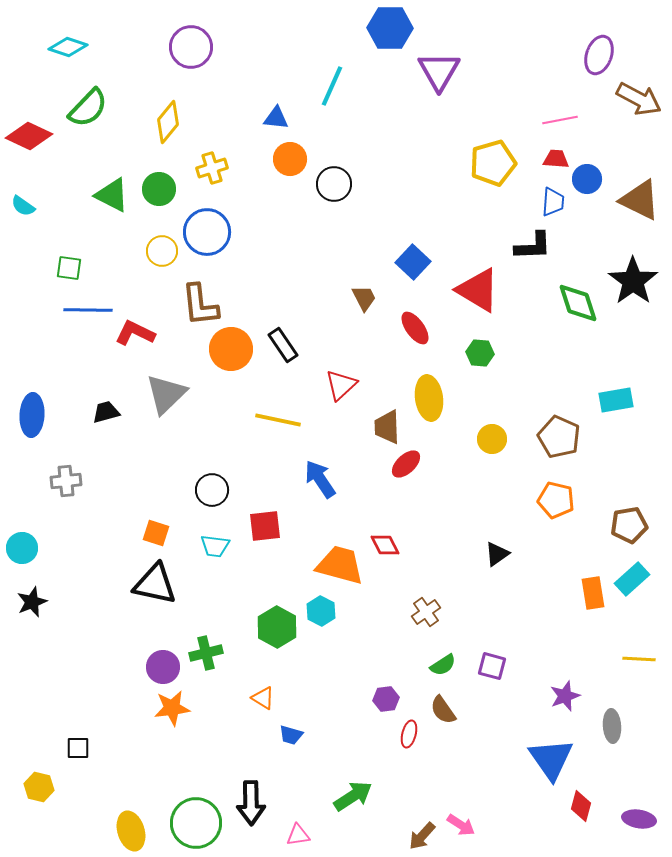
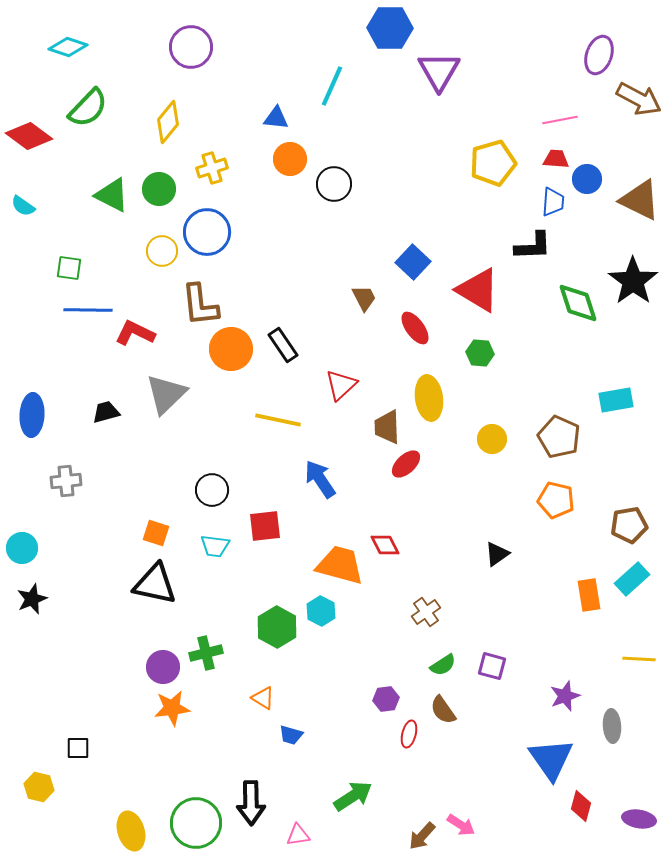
red diamond at (29, 136): rotated 12 degrees clockwise
orange rectangle at (593, 593): moved 4 px left, 2 px down
black star at (32, 602): moved 3 px up
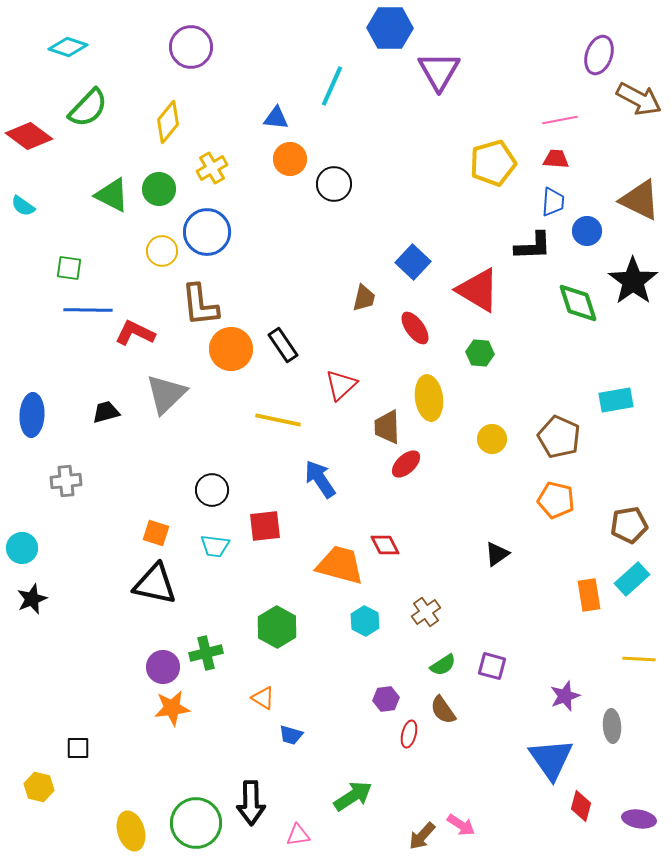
yellow cross at (212, 168): rotated 12 degrees counterclockwise
blue circle at (587, 179): moved 52 px down
brown trapezoid at (364, 298): rotated 40 degrees clockwise
cyan hexagon at (321, 611): moved 44 px right, 10 px down
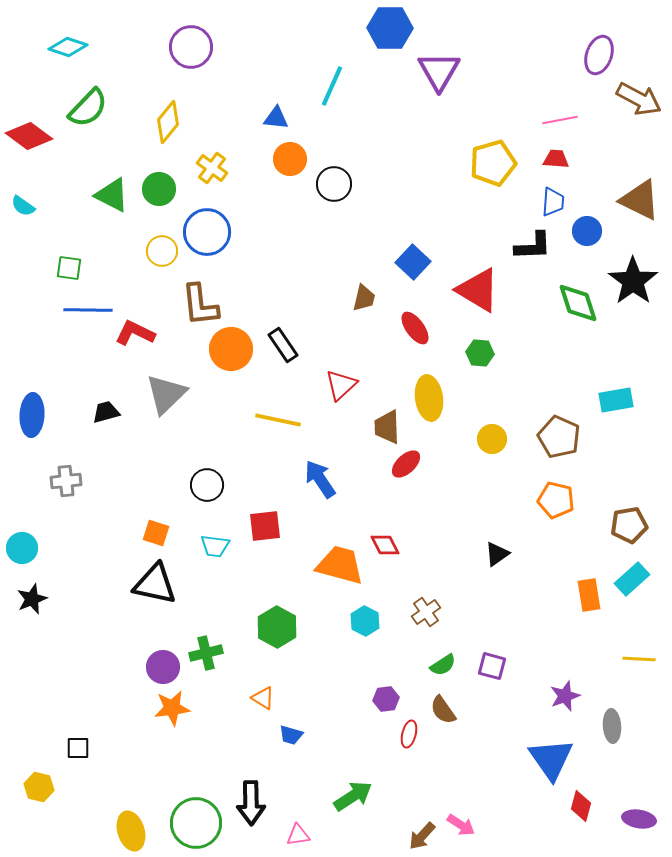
yellow cross at (212, 168): rotated 24 degrees counterclockwise
black circle at (212, 490): moved 5 px left, 5 px up
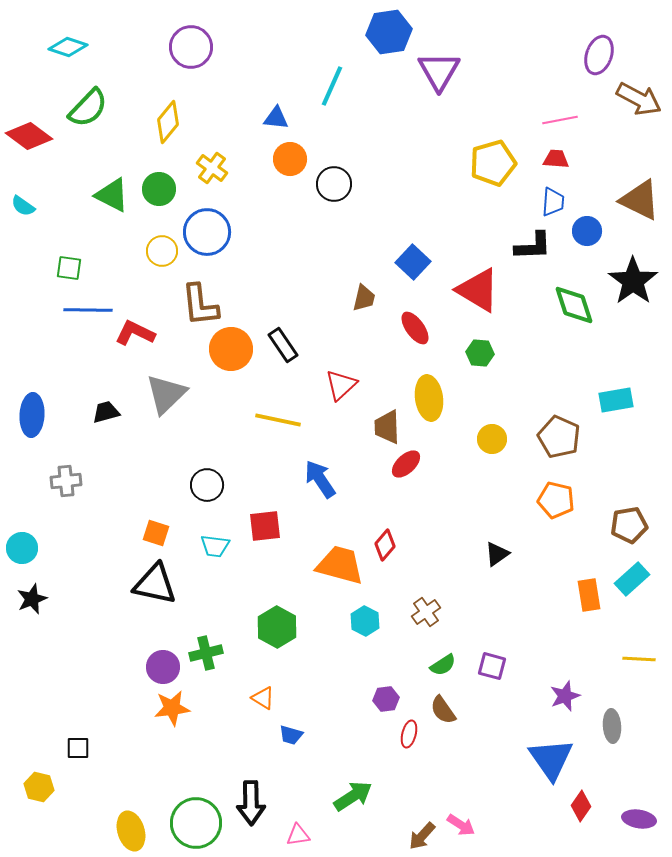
blue hexagon at (390, 28): moved 1 px left, 4 px down; rotated 9 degrees counterclockwise
green diamond at (578, 303): moved 4 px left, 2 px down
red diamond at (385, 545): rotated 68 degrees clockwise
red diamond at (581, 806): rotated 20 degrees clockwise
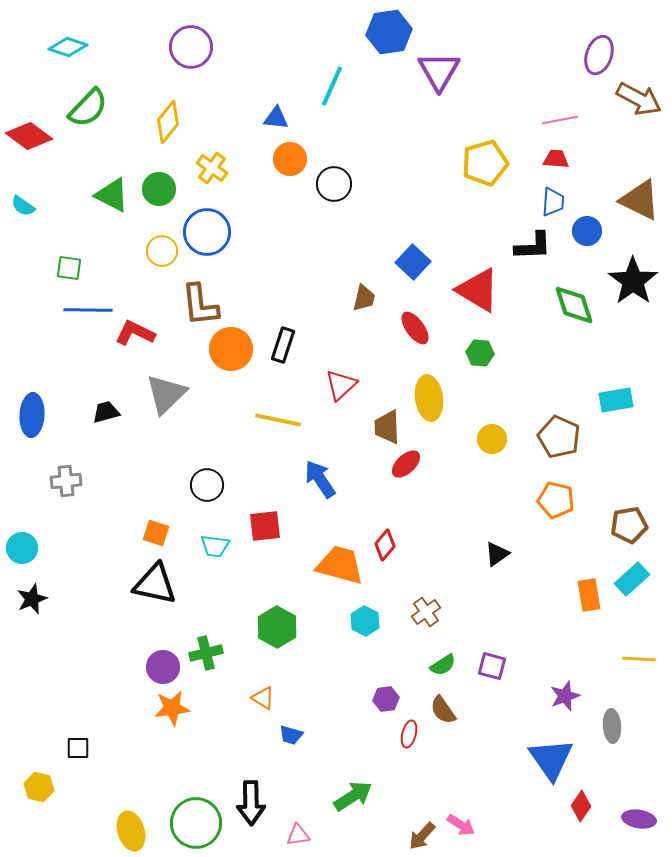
yellow pentagon at (493, 163): moved 8 px left
black rectangle at (283, 345): rotated 52 degrees clockwise
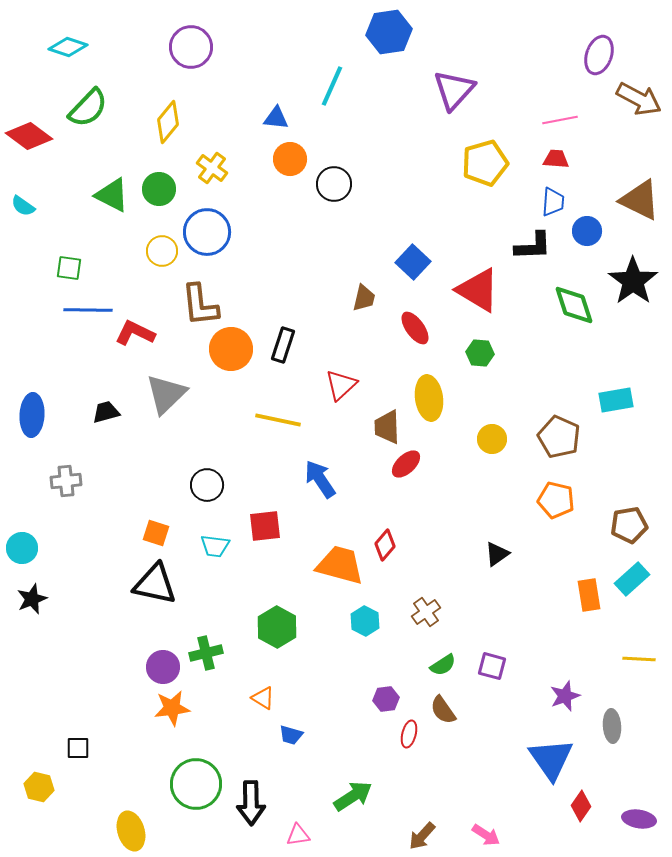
purple triangle at (439, 71): moved 15 px right, 19 px down; rotated 12 degrees clockwise
green circle at (196, 823): moved 39 px up
pink arrow at (461, 825): moved 25 px right, 10 px down
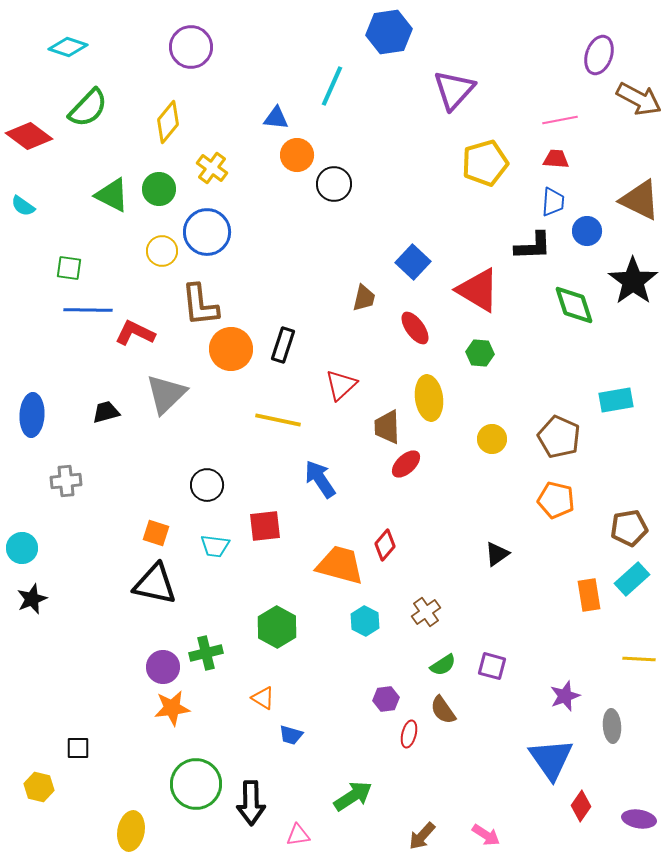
orange circle at (290, 159): moved 7 px right, 4 px up
brown pentagon at (629, 525): moved 3 px down
yellow ellipse at (131, 831): rotated 27 degrees clockwise
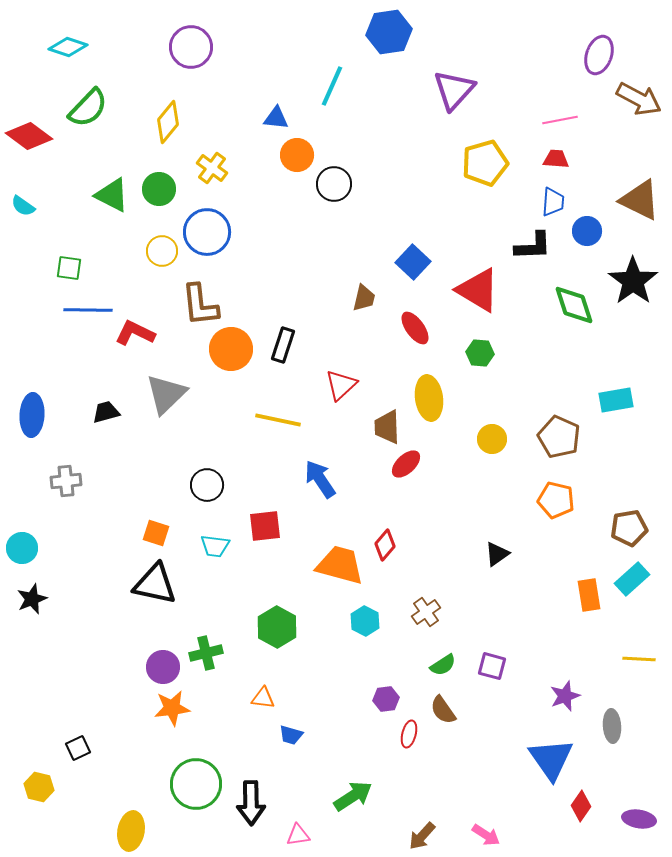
orange triangle at (263, 698): rotated 25 degrees counterclockwise
black square at (78, 748): rotated 25 degrees counterclockwise
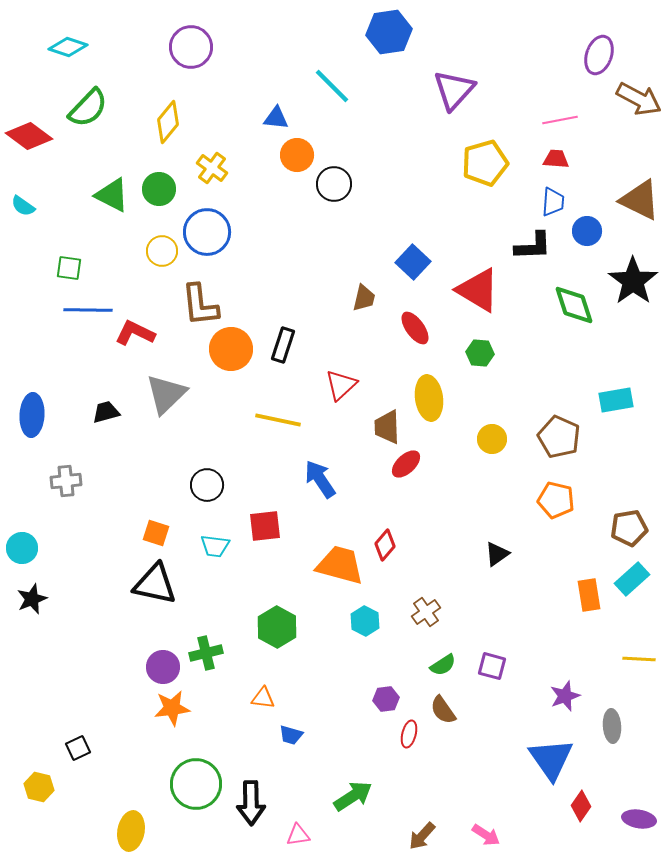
cyan line at (332, 86): rotated 69 degrees counterclockwise
